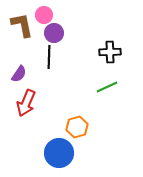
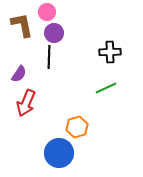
pink circle: moved 3 px right, 3 px up
green line: moved 1 px left, 1 px down
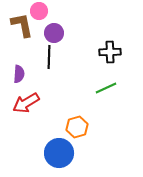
pink circle: moved 8 px left, 1 px up
purple semicircle: rotated 30 degrees counterclockwise
red arrow: rotated 36 degrees clockwise
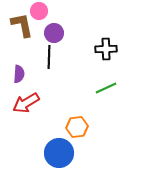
black cross: moved 4 px left, 3 px up
orange hexagon: rotated 10 degrees clockwise
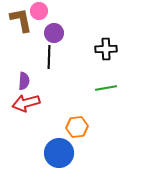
brown L-shape: moved 1 px left, 5 px up
purple semicircle: moved 5 px right, 7 px down
green line: rotated 15 degrees clockwise
red arrow: rotated 16 degrees clockwise
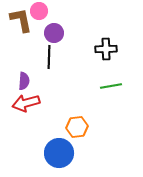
green line: moved 5 px right, 2 px up
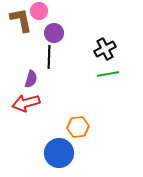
black cross: moved 1 px left; rotated 25 degrees counterclockwise
purple semicircle: moved 7 px right, 2 px up; rotated 12 degrees clockwise
green line: moved 3 px left, 12 px up
orange hexagon: moved 1 px right
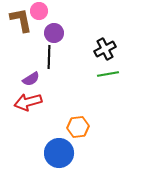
purple semicircle: rotated 42 degrees clockwise
red arrow: moved 2 px right, 1 px up
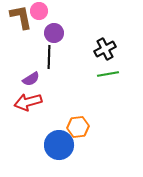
brown L-shape: moved 3 px up
blue circle: moved 8 px up
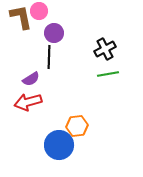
orange hexagon: moved 1 px left, 1 px up
